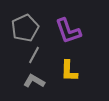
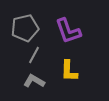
gray pentagon: rotated 12 degrees clockwise
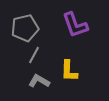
purple L-shape: moved 7 px right, 6 px up
gray L-shape: moved 5 px right
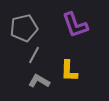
gray pentagon: moved 1 px left
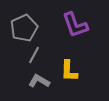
gray pentagon: rotated 12 degrees counterclockwise
